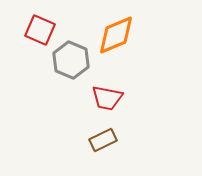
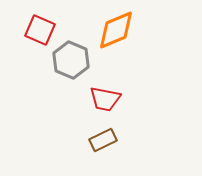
orange diamond: moved 5 px up
red trapezoid: moved 2 px left, 1 px down
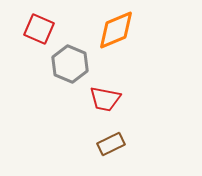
red square: moved 1 px left, 1 px up
gray hexagon: moved 1 px left, 4 px down
brown rectangle: moved 8 px right, 4 px down
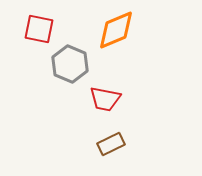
red square: rotated 12 degrees counterclockwise
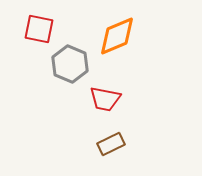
orange diamond: moved 1 px right, 6 px down
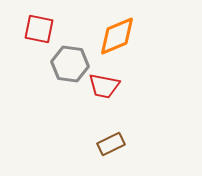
gray hexagon: rotated 15 degrees counterclockwise
red trapezoid: moved 1 px left, 13 px up
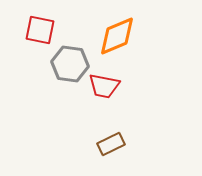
red square: moved 1 px right, 1 px down
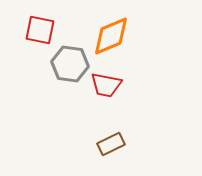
orange diamond: moved 6 px left
red trapezoid: moved 2 px right, 1 px up
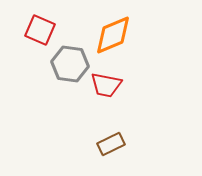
red square: rotated 12 degrees clockwise
orange diamond: moved 2 px right, 1 px up
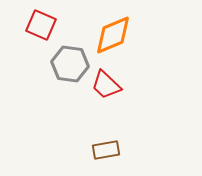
red square: moved 1 px right, 5 px up
red trapezoid: rotated 32 degrees clockwise
brown rectangle: moved 5 px left, 6 px down; rotated 16 degrees clockwise
